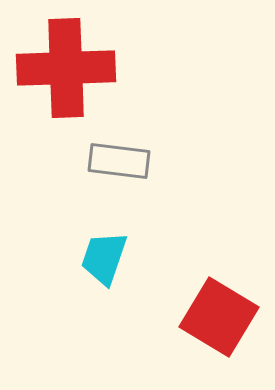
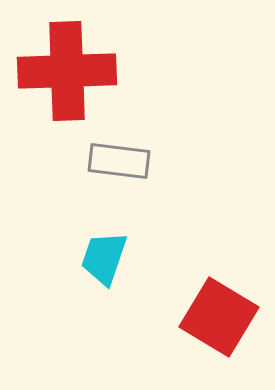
red cross: moved 1 px right, 3 px down
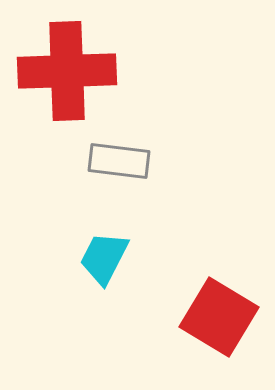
cyan trapezoid: rotated 8 degrees clockwise
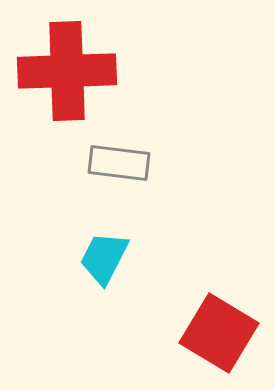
gray rectangle: moved 2 px down
red square: moved 16 px down
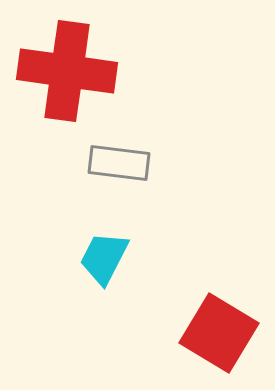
red cross: rotated 10 degrees clockwise
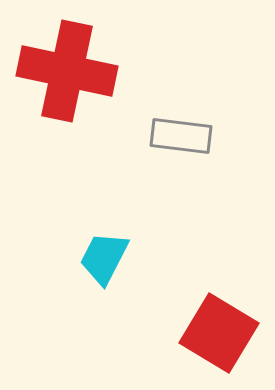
red cross: rotated 4 degrees clockwise
gray rectangle: moved 62 px right, 27 px up
